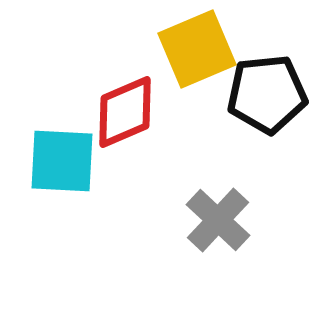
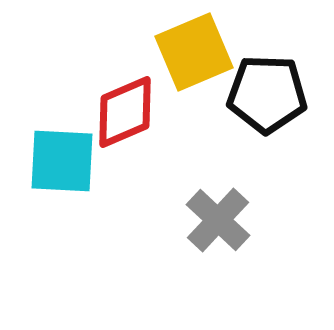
yellow square: moved 3 px left, 3 px down
black pentagon: rotated 8 degrees clockwise
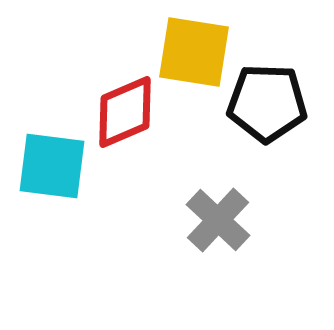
yellow square: rotated 32 degrees clockwise
black pentagon: moved 9 px down
cyan square: moved 10 px left, 5 px down; rotated 4 degrees clockwise
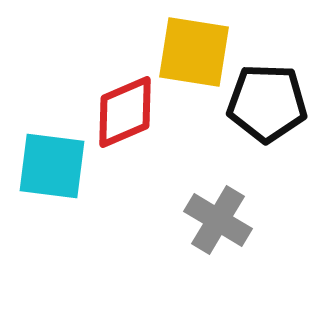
gray cross: rotated 12 degrees counterclockwise
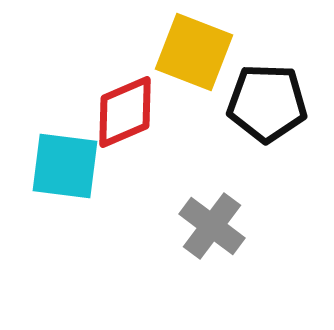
yellow square: rotated 12 degrees clockwise
cyan square: moved 13 px right
gray cross: moved 6 px left, 6 px down; rotated 6 degrees clockwise
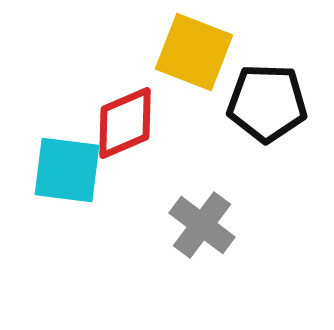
red diamond: moved 11 px down
cyan square: moved 2 px right, 4 px down
gray cross: moved 10 px left, 1 px up
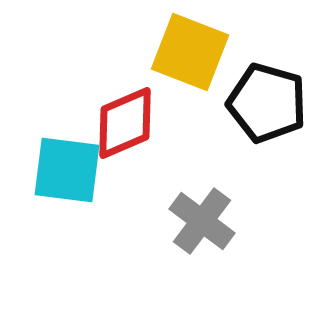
yellow square: moved 4 px left
black pentagon: rotated 14 degrees clockwise
gray cross: moved 4 px up
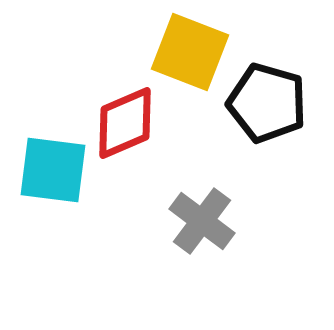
cyan square: moved 14 px left
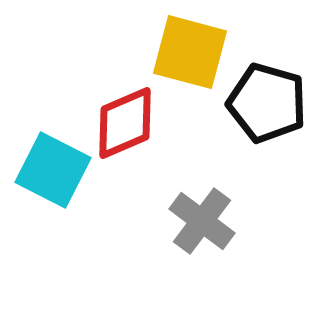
yellow square: rotated 6 degrees counterclockwise
cyan square: rotated 20 degrees clockwise
